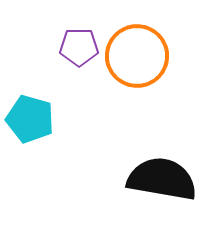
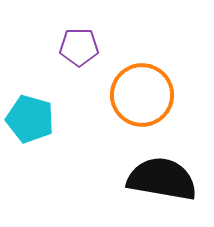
orange circle: moved 5 px right, 39 px down
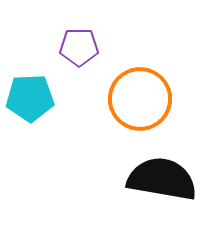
orange circle: moved 2 px left, 4 px down
cyan pentagon: moved 21 px up; rotated 18 degrees counterclockwise
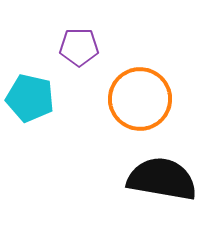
cyan pentagon: rotated 15 degrees clockwise
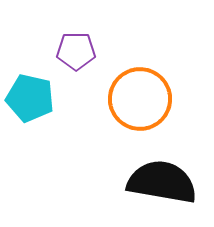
purple pentagon: moved 3 px left, 4 px down
black semicircle: moved 3 px down
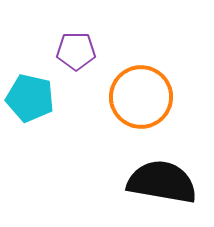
orange circle: moved 1 px right, 2 px up
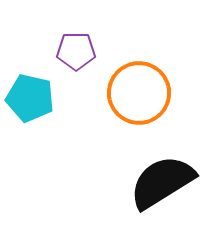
orange circle: moved 2 px left, 4 px up
black semicircle: rotated 42 degrees counterclockwise
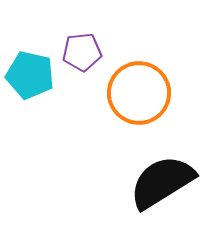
purple pentagon: moved 6 px right, 1 px down; rotated 6 degrees counterclockwise
cyan pentagon: moved 23 px up
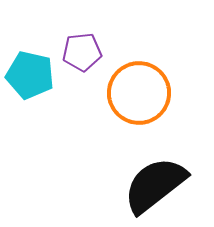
black semicircle: moved 7 px left, 3 px down; rotated 6 degrees counterclockwise
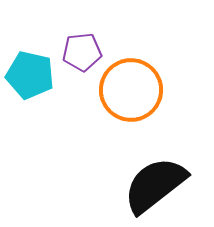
orange circle: moved 8 px left, 3 px up
